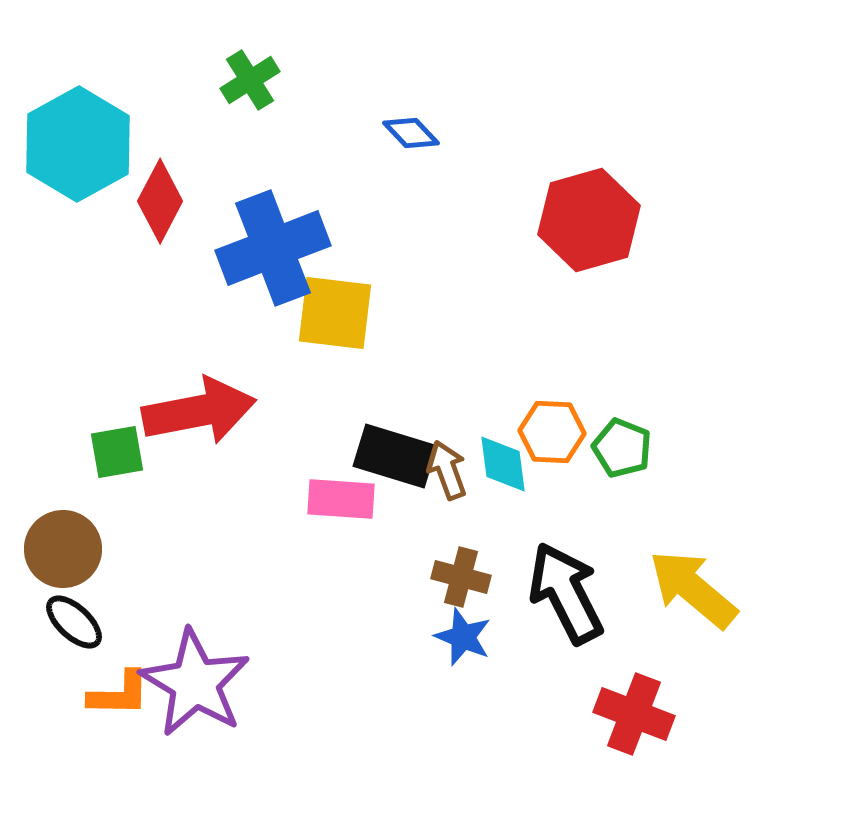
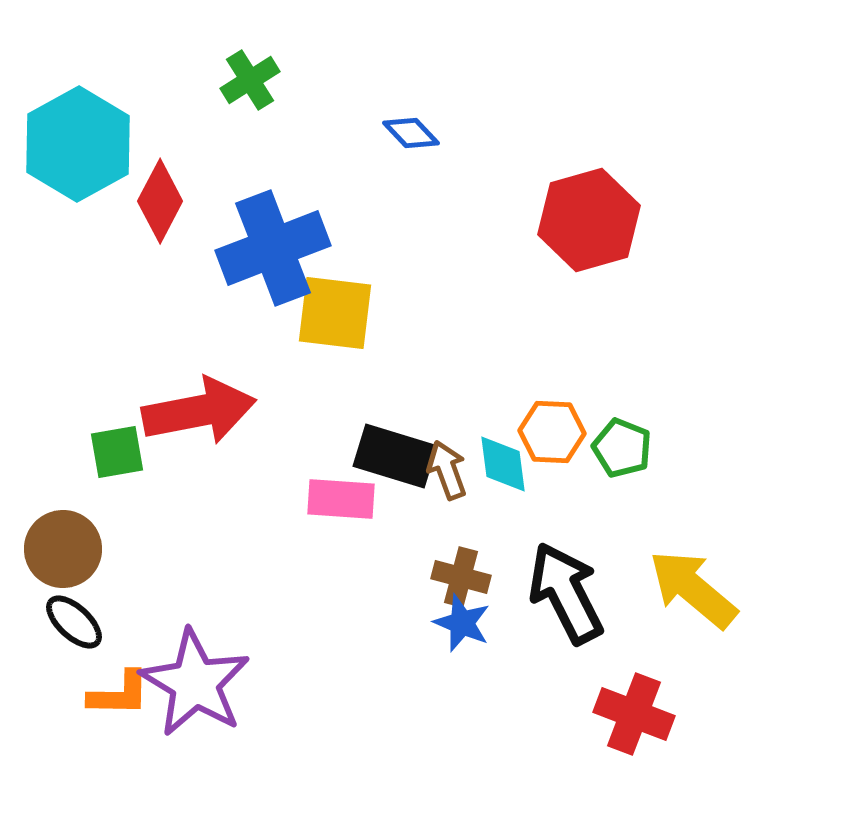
blue star: moved 1 px left, 14 px up
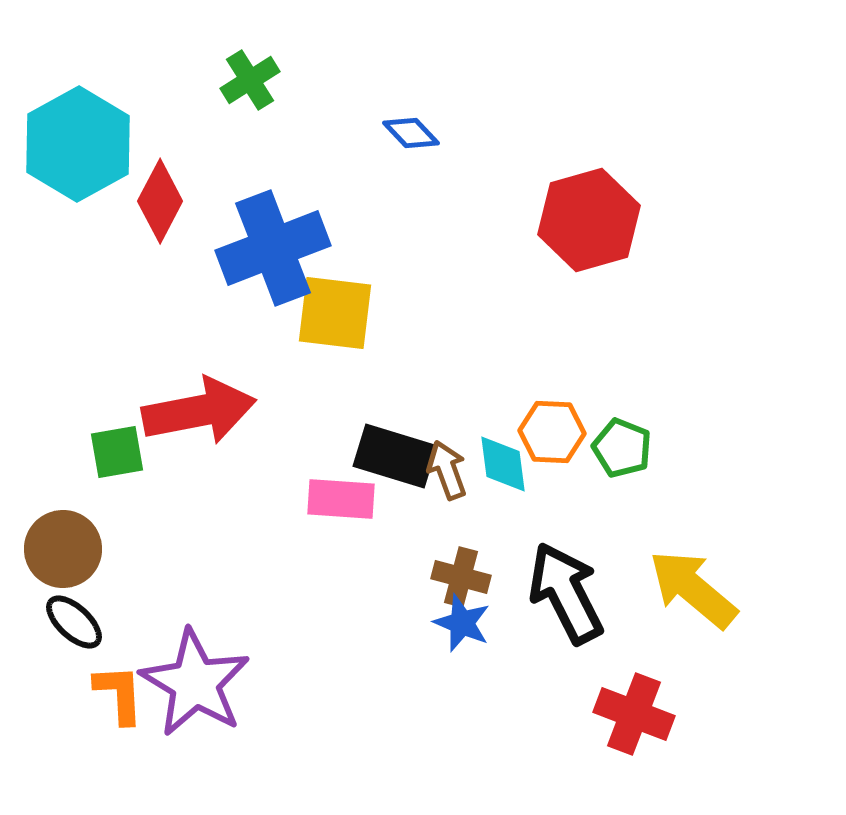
orange L-shape: rotated 94 degrees counterclockwise
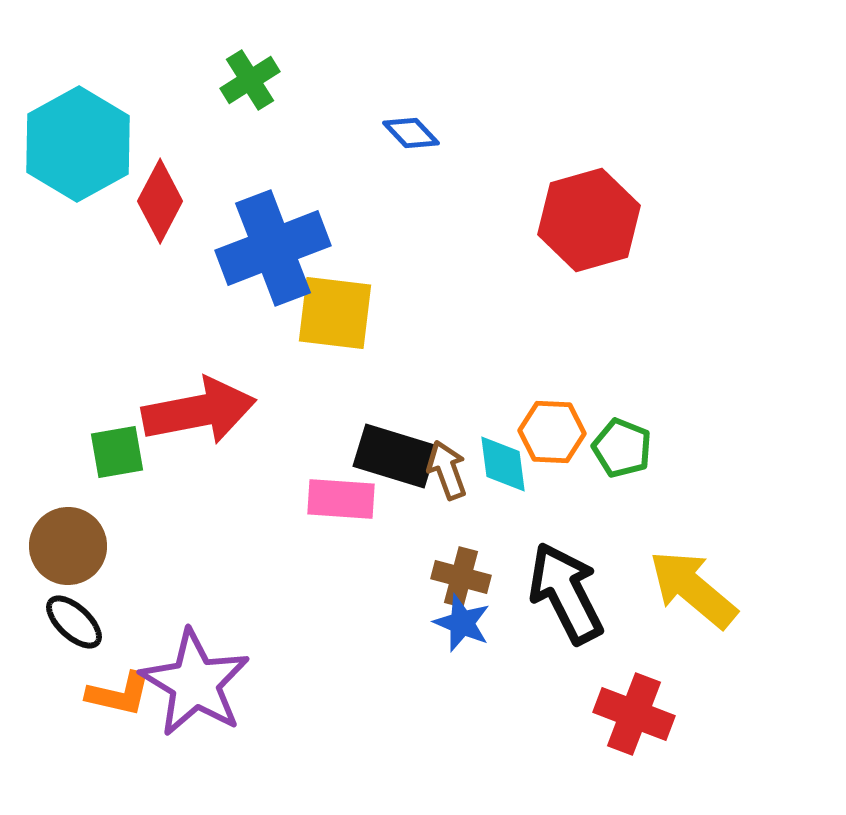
brown circle: moved 5 px right, 3 px up
orange L-shape: rotated 106 degrees clockwise
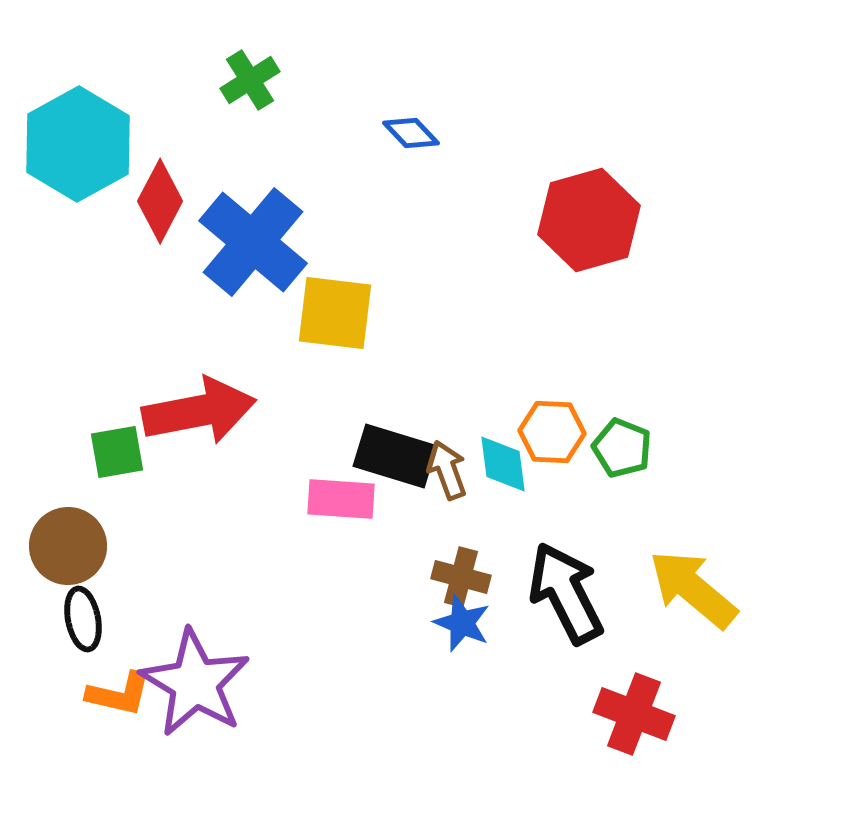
blue cross: moved 20 px left, 6 px up; rotated 29 degrees counterclockwise
black ellipse: moved 9 px right, 3 px up; rotated 36 degrees clockwise
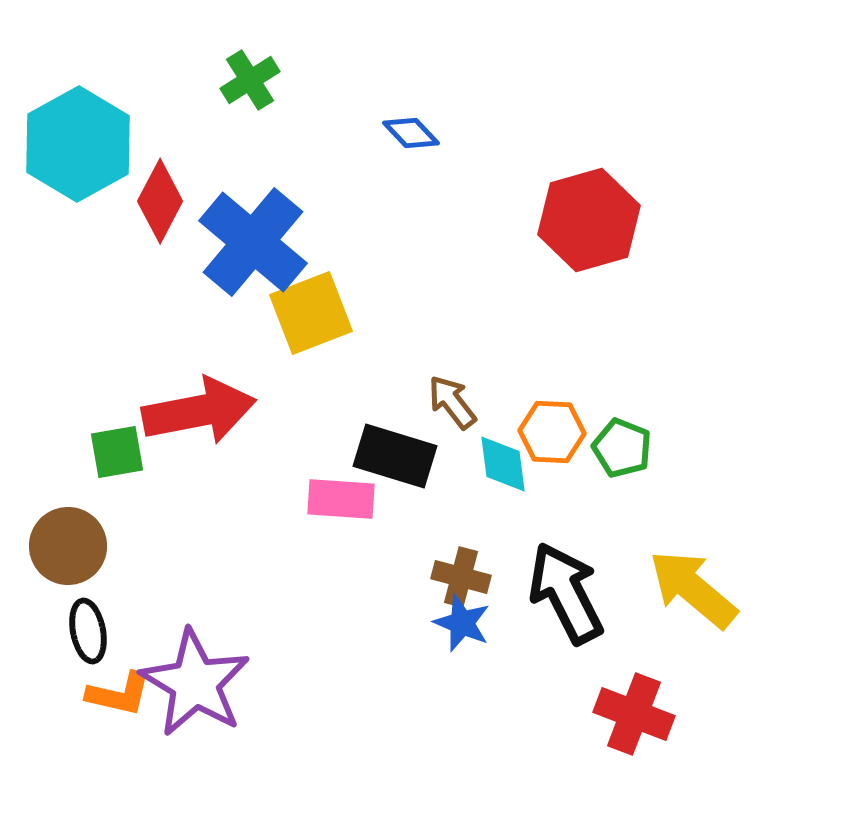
yellow square: moved 24 px left; rotated 28 degrees counterclockwise
brown arrow: moved 5 px right, 68 px up; rotated 18 degrees counterclockwise
black ellipse: moved 5 px right, 12 px down
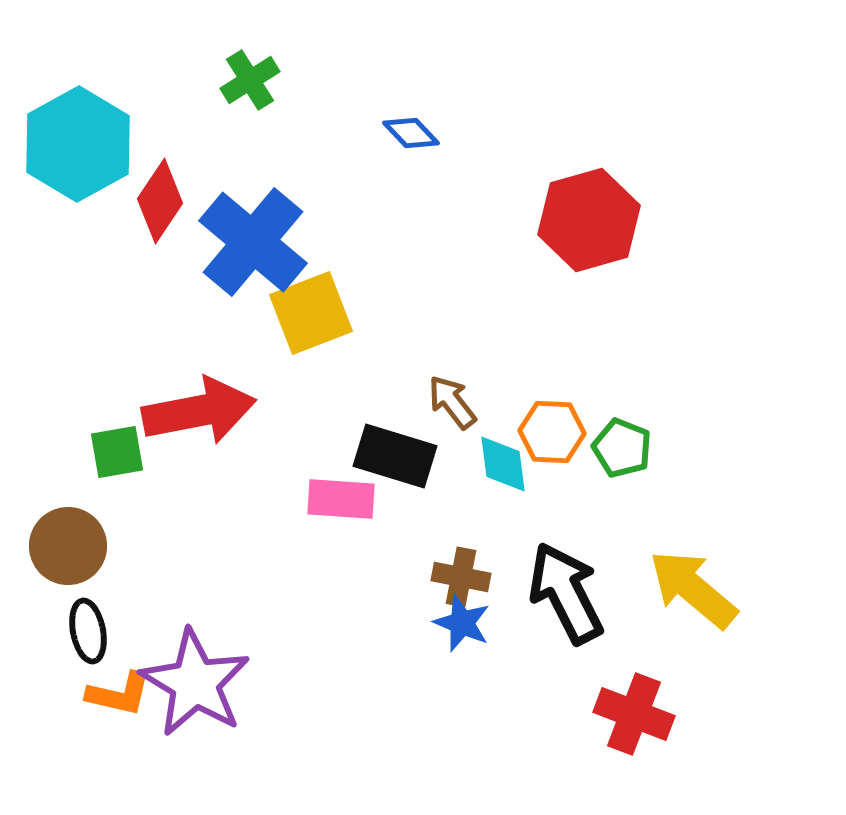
red diamond: rotated 6 degrees clockwise
brown cross: rotated 4 degrees counterclockwise
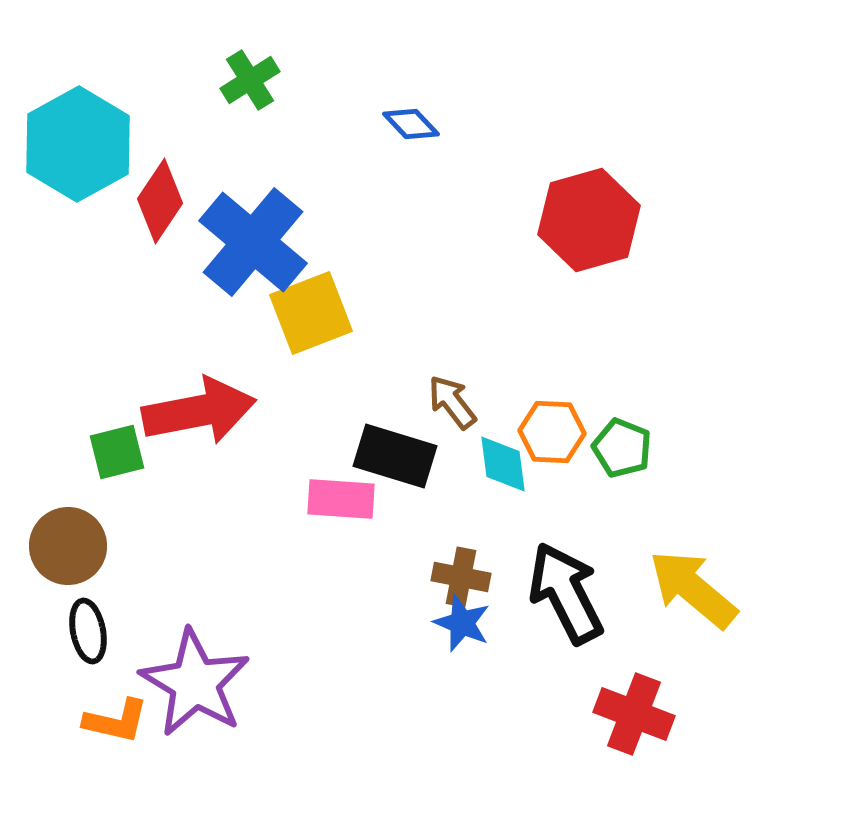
blue diamond: moved 9 px up
green square: rotated 4 degrees counterclockwise
orange L-shape: moved 3 px left, 27 px down
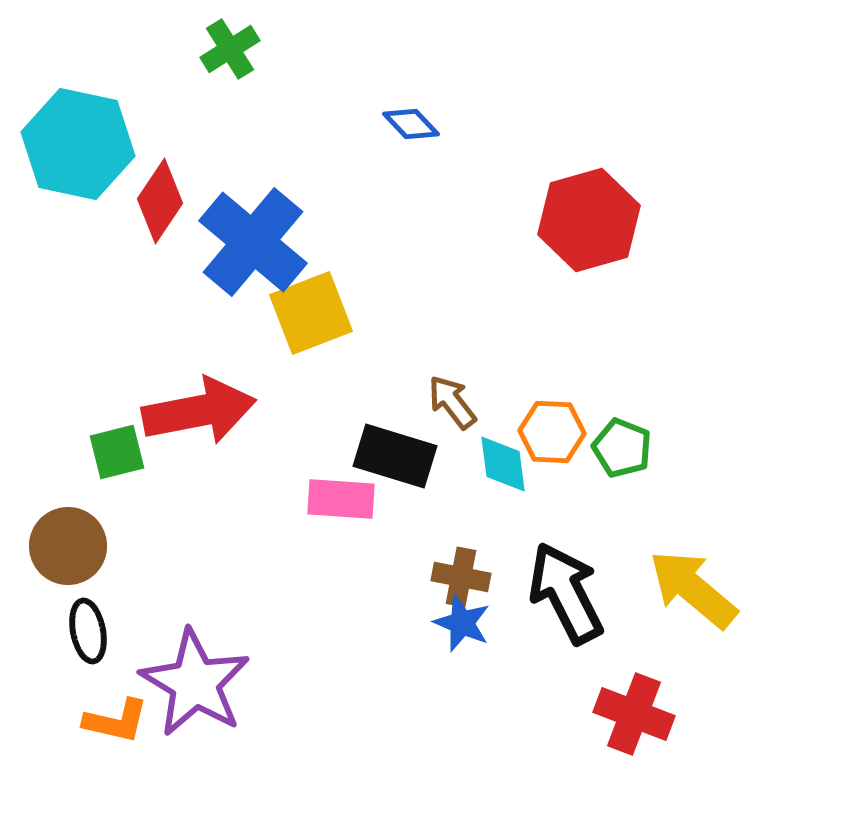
green cross: moved 20 px left, 31 px up
cyan hexagon: rotated 19 degrees counterclockwise
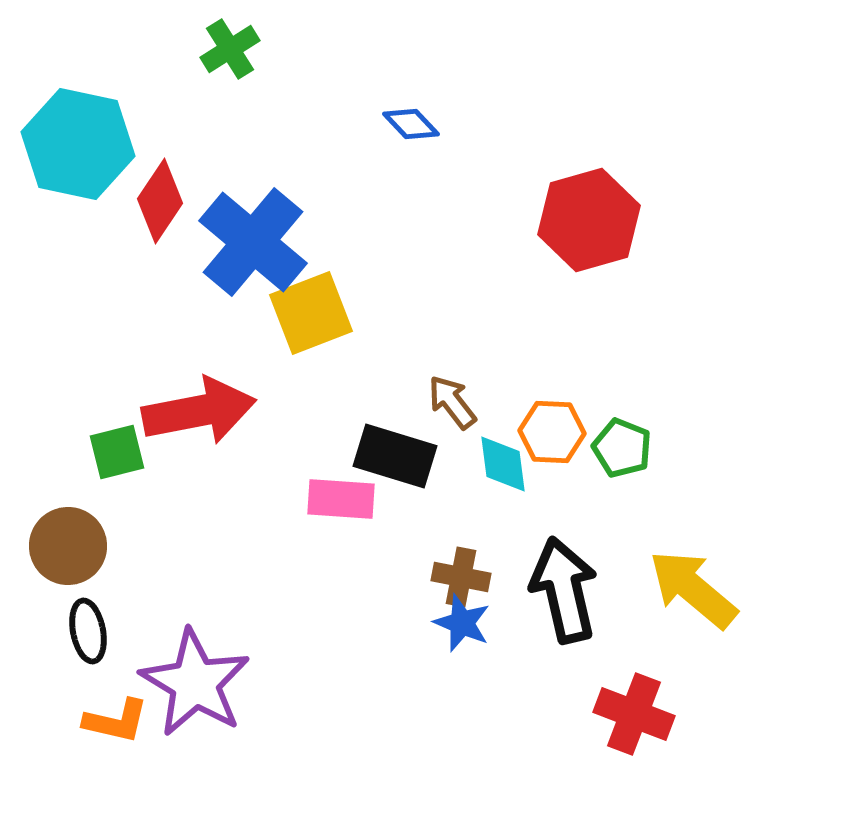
black arrow: moved 2 px left, 3 px up; rotated 14 degrees clockwise
